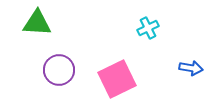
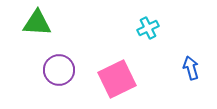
blue arrow: rotated 115 degrees counterclockwise
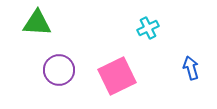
pink square: moved 3 px up
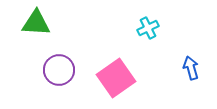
green triangle: moved 1 px left
pink square: moved 1 px left, 2 px down; rotated 9 degrees counterclockwise
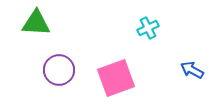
blue arrow: moved 1 px right, 2 px down; rotated 45 degrees counterclockwise
pink square: rotated 15 degrees clockwise
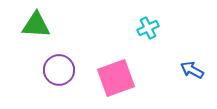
green triangle: moved 2 px down
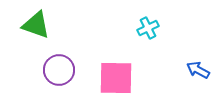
green triangle: rotated 16 degrees clockwise
blue arrow: moved 6 px right
pink square: rotated 21 degrees clockwise
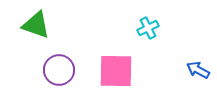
pink square: moved 7 px up
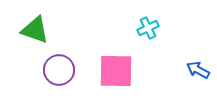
green triangle: moved 1 px left, 5 px down
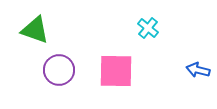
cyan cross: rotated 25 degrees counterclockwise
blue arrow: rotated 15 degrees counterclockwise
